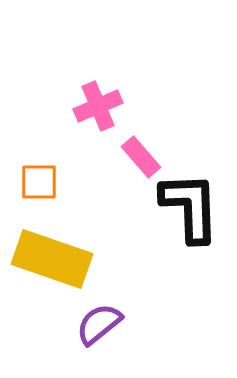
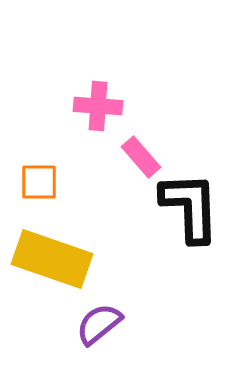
pink cross: rotated 27 degrees clockwise
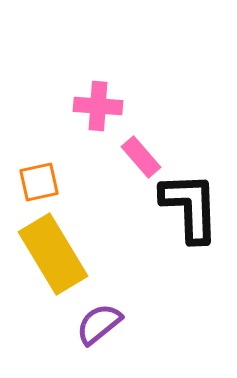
orange square: rotated 12 degrees counterclockwise
yellow rectangle: moved 1 px right, 5 px up; rotated 40 degrees clockwise
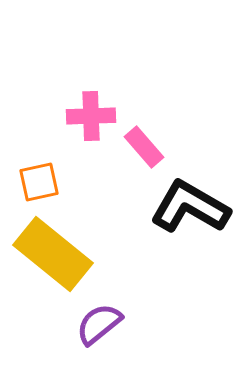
pink cross: moved 7 px left, 10 px down; rotated 6 degrees counterclockwise
pink rectangle: moved 3 px right, 10 px up
black L-shape: rotated 58 degrees counterclockwise
yellow rectangle: rotated 20 degrees counterclockwise
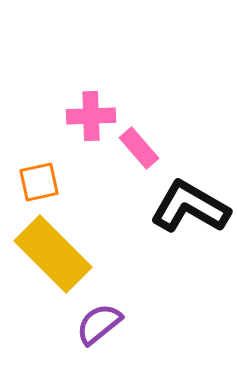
pink rectangle: moved 5 px left, 1 px down
yellow rectangle: rotated 6 degrees clockwise
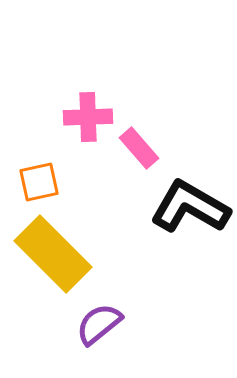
pink cross: moved 3 px left, 1 px down
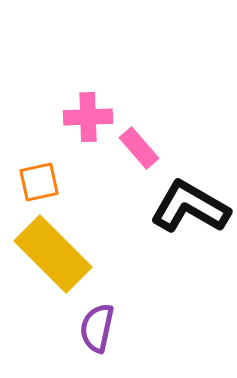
purple semicircle: moved 2 px left, 4 px down; rotated 39 degrees counterclockwise
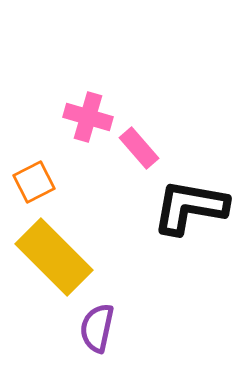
pink cross: rotated 18 degrees clockwise
orange square: moved 5 px left; rotated 15 degrees counterclockwise
black L-shape: rotated 20 degrees counterclockwise
yellow rectangle: moved 1 px right, 3 px down
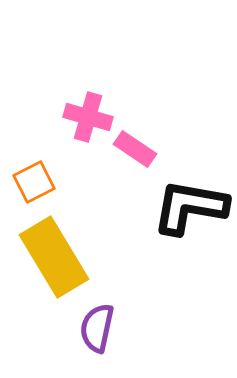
pink rectangle: moved 4 px left, 1 px down; rotated 15 degrees counterclockwise
yellow rectangle: rotated 14 degrees clockwise
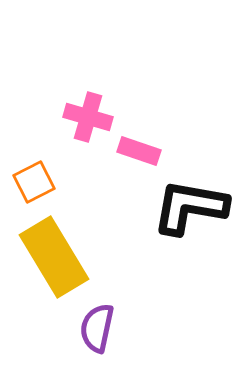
pink rectangle: moved 4 px right, 2 px down; rotated 15 degrees counterclockwise
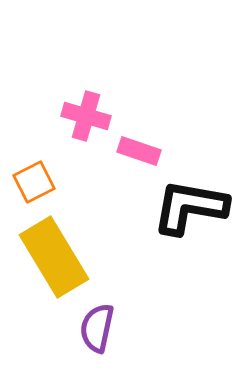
pink cross: moved 2 px left, 1 px up
